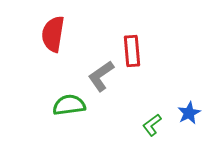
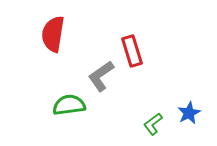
red rectangle: rotated 12 degrees counterclockwise
green L-shape: moved 1 px right, 1 px up
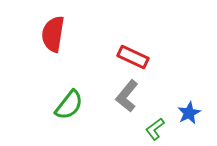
red rectangle: moved 1 px right, 6 px down; rotated 48 degrees counterclockwise
gray L-shape: moved 26 px right, 20 px down; rotated 16 degrees counterclockwise
green semicircle: rotated 136 degrees clockwise
green L-shape: moved 2 px right, 5 px down
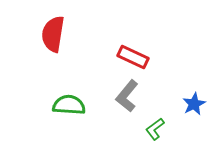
green semicircle: rotated 124 degrees counterclockwise
blue star: moved 5 px right, 9 px up
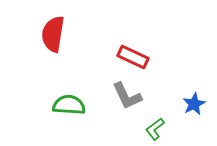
gray L-shape: rotated 64 degrees counterclockwise
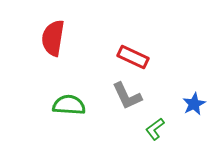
red semicircle: moved 4 px down
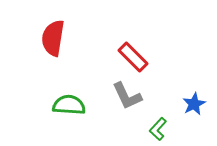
red rectangle: rotated 20 degrees clockwise
green L-shape: moved 3 px right; rotated 10 degrees counterclockwise
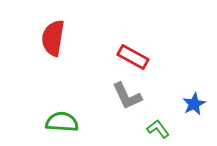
red rectangle: rotated 16 degrees counterclockwise
green semicircle: moved 7 px left, 17 px down
green L-shape: rotated 100 degrees clockwise
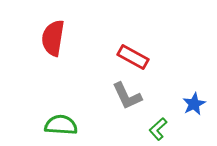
green semicircle: moved 1 px left, 3 px down
green L-shape: rotated 95 degrees counterclockwise
